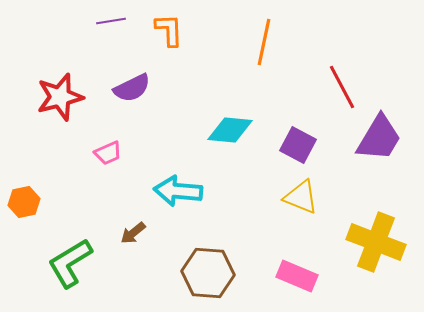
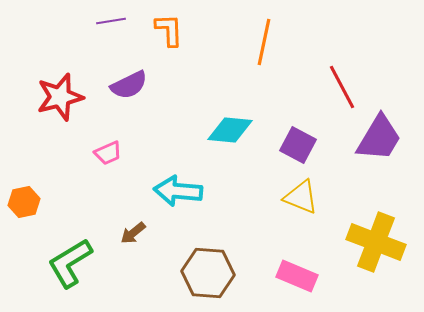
purple semicircle: moved 3 px left, 3 px up
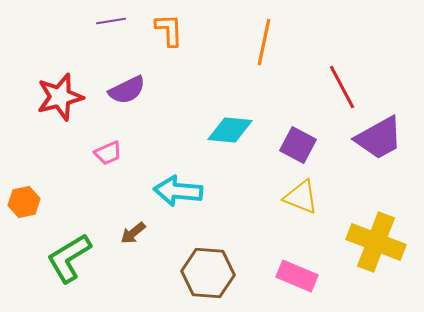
purple semicircle: moved 2 px left, 5 px down
purple trapezoid: rotated 30 degrees clockwise
green L-shape: moved 1 px left, 5 px up
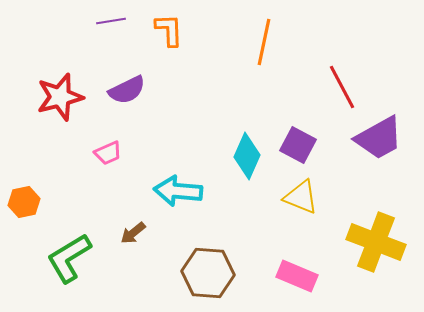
cyan diamond: moved 17 px right, 26 px down; rotated 72 degrees counterclockwise
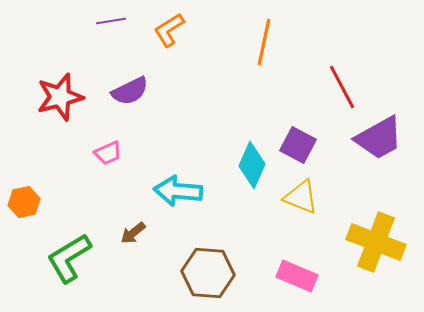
orange L-shape: rotated 120 degrees counterclockwise
purple semicircle: moved 3 px right, 1 px down
cyan diamond: moved 5 px right, 9 px down
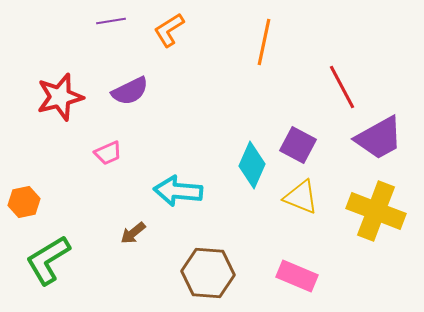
yellow cross: moved 31 px up
green L-shape: moved 21 px left, 2 px down
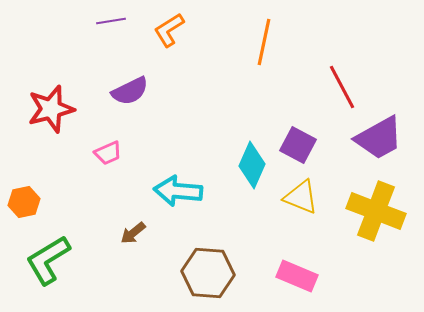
red star: moved 9 px left, 12 px down
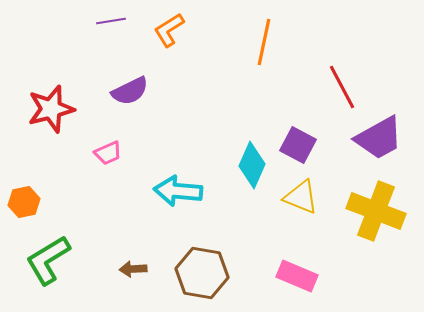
brown arrow: moved 36 px down; rotated 36 degrees clockwise
brown hexagon: moved 6 px left; rotated 6 degrees clockwise
